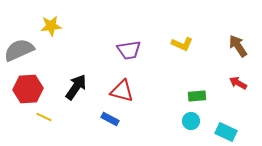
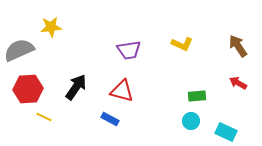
yellow star: moved 1 px down
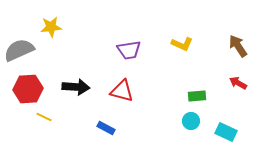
black arrow: rotated 60 degrees clockwise
blue rectangle: moved 4 px left, 9 px down
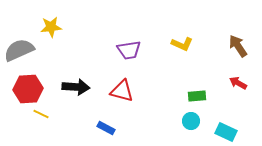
yellow line: moved 3 px left, 3 px up
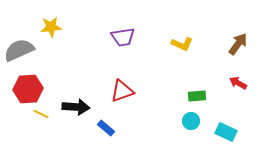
brown arrow: moved 2 px up; rotated 70 degrees clockwise
purple trapezoid: moved 6 px left, 13 px up
black arrow: moved 20 px down
red triangle: rotated 35 degrees counterclockwise
blue rectangle: rotated 12 degrees clockwise
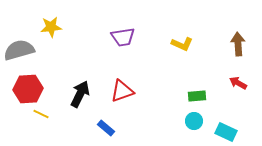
brown arrow: rotated 40 degrees counterclockwise
gray semicircle: rotated 8 degrees clockwise
black arrow: moved 4 px right, 13 px up; rotated 68 degrees counterclockwise
cyan circle: moved 3 px right
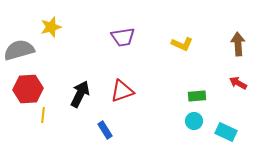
yellow star: rotated 10 degrees counterclockwise
yellow line: moved 2 px right, 1 px down; rotated 70 degrees clockwise
blue rectangle: moved 1 px left, 2 px down; rotated 18 degrees clockwise
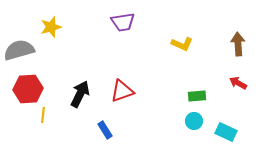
purple trapezoid: moved 15 px up
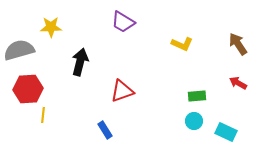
purple trapezoid: rotated 40 degrees clockwise
yellow star: rotated 15 degrees clockwise
brown arrow: rotated 30 degrees counterclockwise
black arrow: moved 32 px up; rotated 12 degrees counterclockwise
